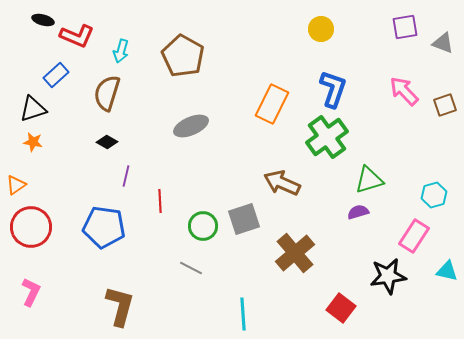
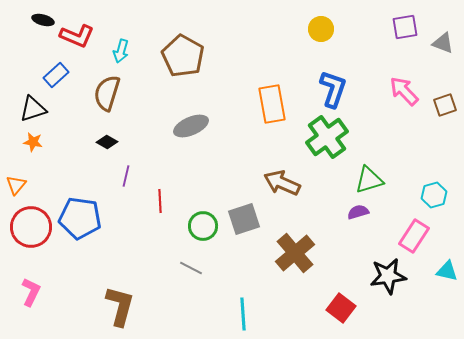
orange rectangle: rotated 36 degrees counterclockwise
orange triangle: rotated 15 degrees counterclockwise
blue pentagon: moved 24 px left, 9 px up
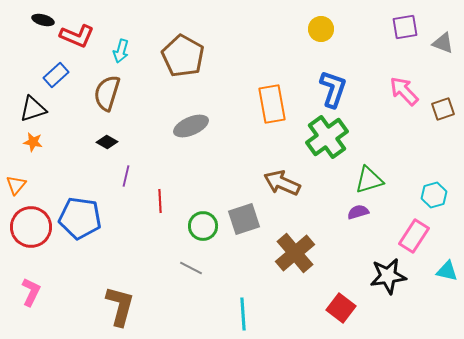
brown square: moved 2 px left, 4 px down
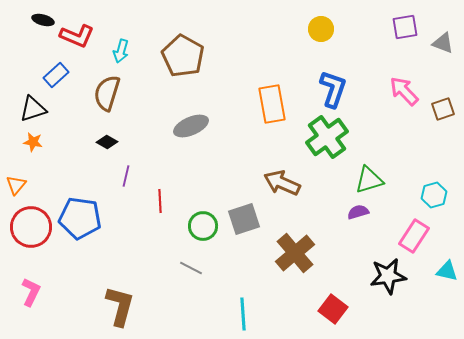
red square: moved 8 px left, 1 px down
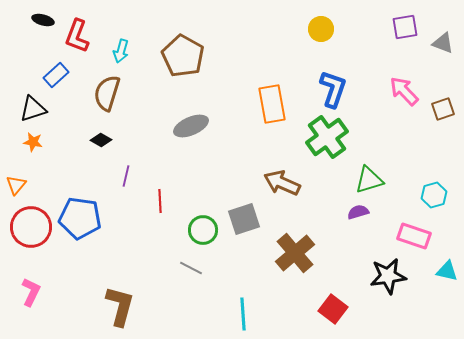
red L-shape: rotated 88 degrees clockwise
black diamond: moved 6 px left, 2 px up
green circle: moved 4 px down
pink rectangle: rotated 76 degrees clockwise
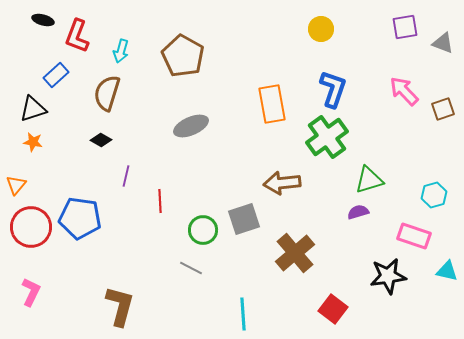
brown arrow: rotated 30 degrees counterclockwise
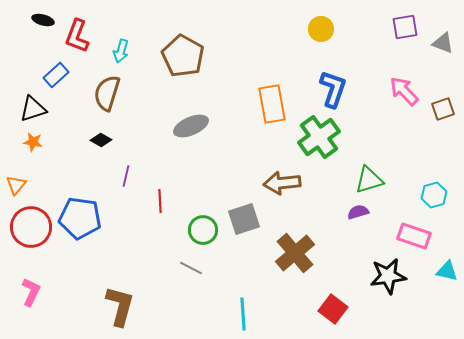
green cross: moved 8 px left
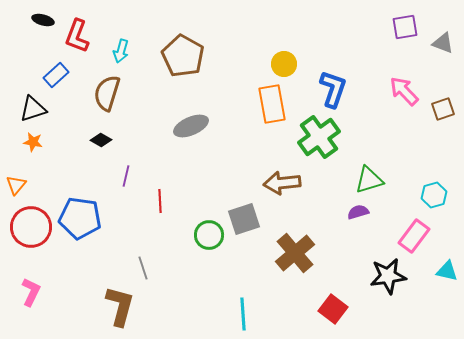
yellow circle: moved 37 px left, 35 px down
green circle: moved 6 px right, 5 px down
pink rectangle: rotated 72 degrees counterclockwise
gray line: moved 48 px left; rotated 45 degrees clockwise
